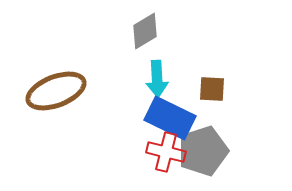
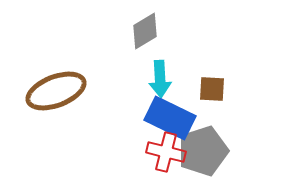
cyan arrow: moved 3 px right
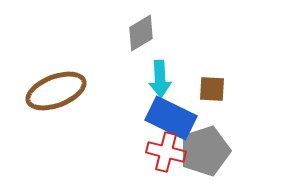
gray diamond: moved 4 px left, 2 px down
blue rectangle: moved 1 px right
gray pentagon: moved 2 px right
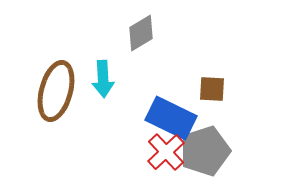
cyan arrow: moved 57 px left
brown ellipse: rotated 54 degrees counterclockwise
red cross: rotated 33 degrees clockwise
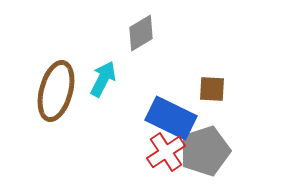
cyan arrow: rotated 150 degrees counterclockwise
red cross: rotated 9 degrees clockwise
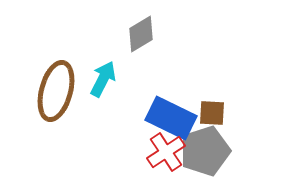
gray diamond: moved 1 px down
brown square: moved 24 px down
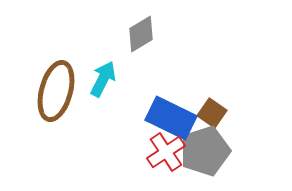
brown square: rotated 32 degrees clockwise
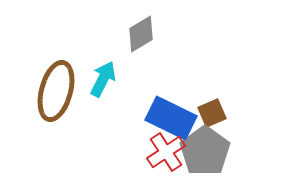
brown square: rotated 32 degrees clockwise
gray pentagon: rotated 18 degrees counterclockwise
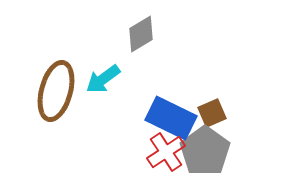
cyan arrow: rotated 153 degrees counterclockwise
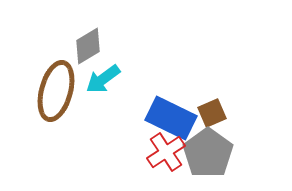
gray diamond: moved 53 px left, 12 px down
gray pentagon: moved 3 px right, 2 px down
